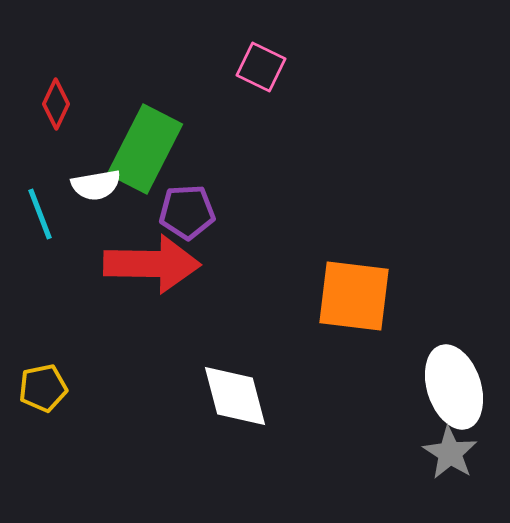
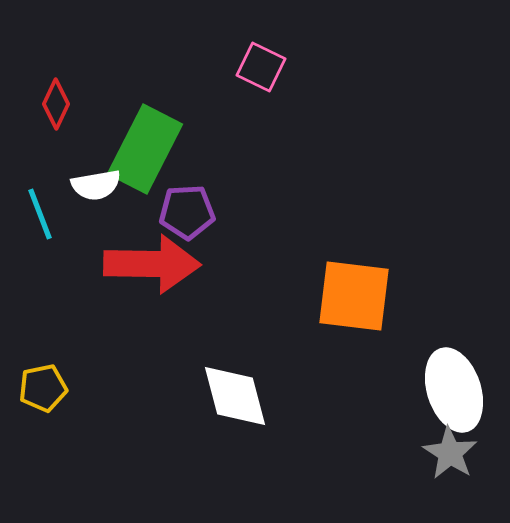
white ellipse: moved 3 px down
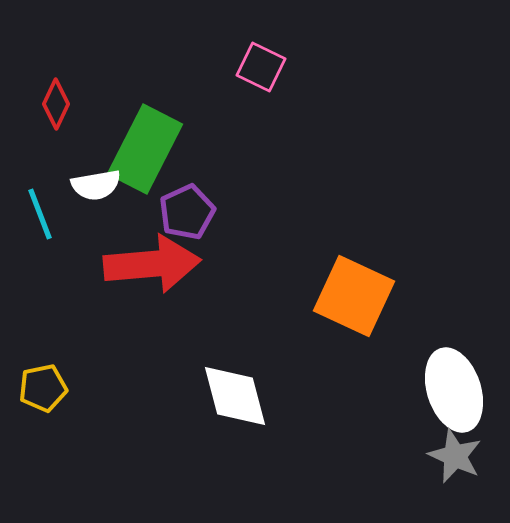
purple pentagon: rotated 22 degrees counterclockwise
red arrow: rotated 6 degrees counterclockwise
orange square: rotated 18 degrees clockwise
gray star: moved 5 px right, 3 px down; rotated 8 degrees counterclockwise
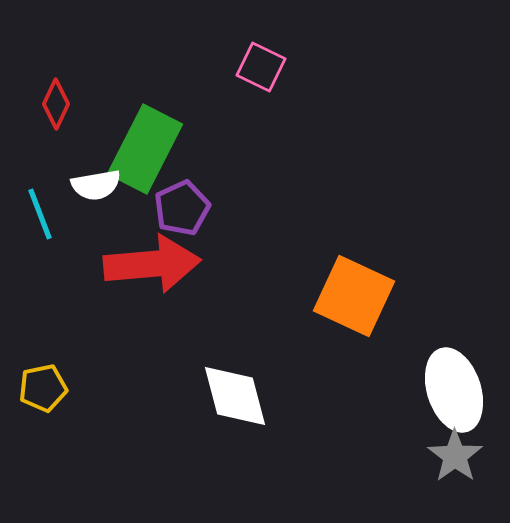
purple pentagon: moved 5 px left, 4 px up
gray star: rotated 12 degrees clockwise
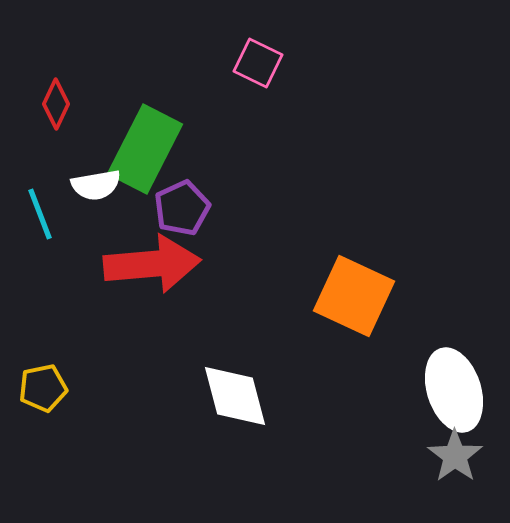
pink square: moved 3 px left, 4 px up
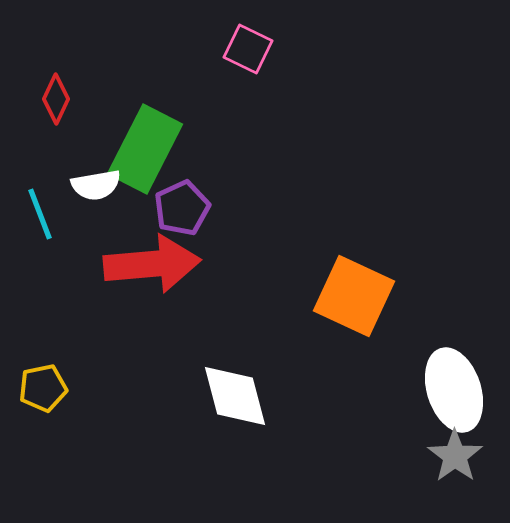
pink square: moved 10 px left, 14 px up
red diamond: moved 5 px up
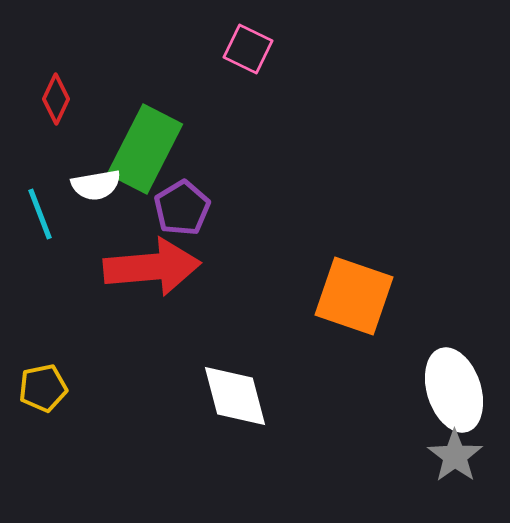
purple pentagon: rotated 6 degrees counterclockwise
red arrow: moved 3 px down
orange square: rotated 6 degrees counterclockwise
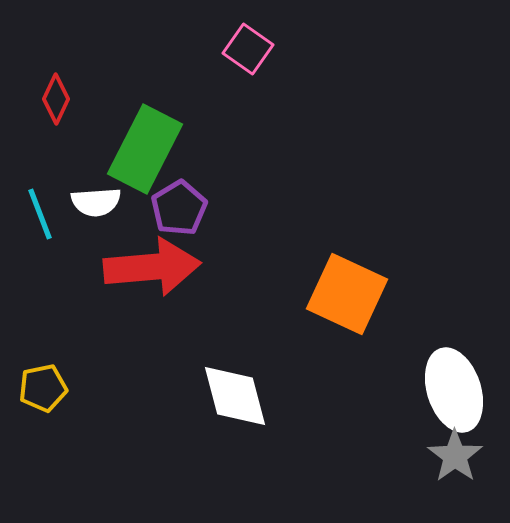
pink square: rotated 9 degrees clockwise
white semicircle: moved 17 px down; rotated 6 degrees clockwise
purple pentagon: moved 3 px left
orange square: moved 7 px left, 2 px up; rotated 6 degrees clockwise
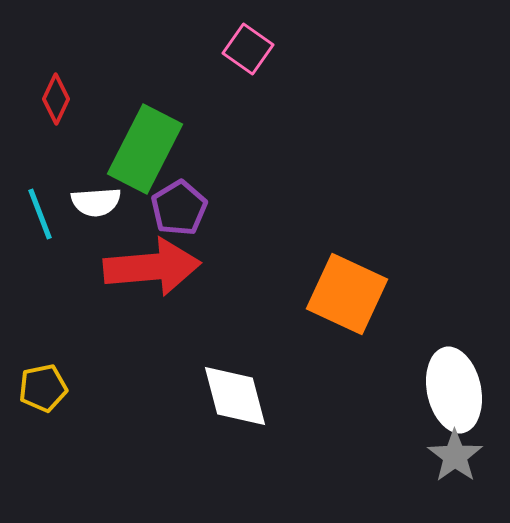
white ellipse: rotated 6 degrees clockwise
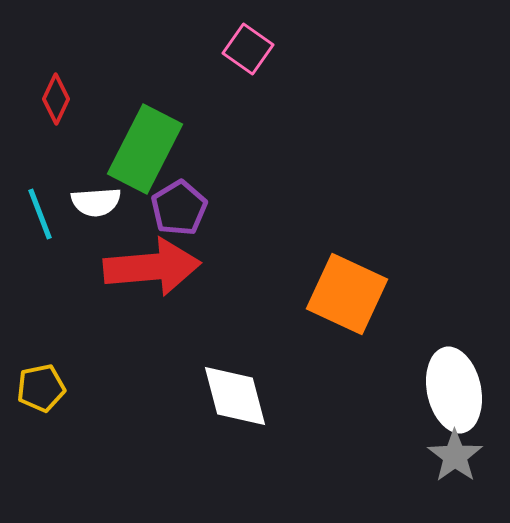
yellow pentagon: moved 2 px left
